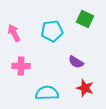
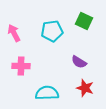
green square: moved 1 px left, 2 px down
purple semicircle: moved 3 px right
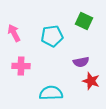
cyan pentagon: moved 5 px down
purple semicircle: moved 2 px right; rotated 42 degrees counterclockwise
red star: moved 6 px right, 7 px up
cyan semicircle: moved 4 px right
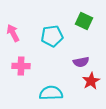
pink arrow: moved 1 px left
red star: rotated 24 degrees clockwise
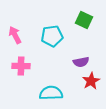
green square: moved 1 px up
pink arrow: moved 2 px right, 2 px down
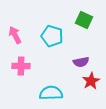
cyan pentagon: rotated 25 degrees clockwise
